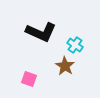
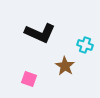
black L-shape: moved 1 px left, 1 px down
cyan cross: moved 10 px right; rotated 14 degrees counterclockwise
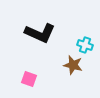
brown star: moved 8 px right, 1 px up; rotated 18 degrees counterclockwise
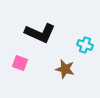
brown star: moved 8 px left, 4 px down
pink square: moved 9 px left, 16 px up
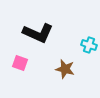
black L-shape: moved 2 px left
cyan cross: moved 4 px right
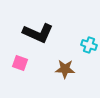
brown star: rotated 12 degrees counterclockwise
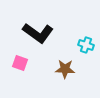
black L-shape: rotated 12 degrees clockwise
cyan cross: moved 3 px left
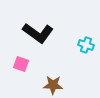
pink square: moved 1 px right, 1 px down
brown star: moved 12 px left, 16 px down
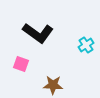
cyan cross: rotated 35 degrees clockwise
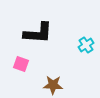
black L-shape: rotated 32 degrees counterclockwise
